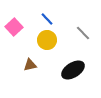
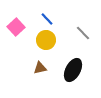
pink square: moved 2 px right
yellow circle: moved 1 px left
brown triangle: moved 10 px right, 3 px down
black ellipse: rotated 30 degrees counterclockwise
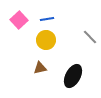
blue line: rotated 56 degrees counterclockwise
pink square: moved 3 px right, 7 px up
gray line: moved 7 px right, 4 px down
black ellipse: moved 6 px down
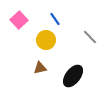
blue line: moved 8 px right; rotated 64 degrees clockwise
black ellipse: rotated 10 degrees clockwise
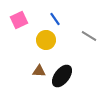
pink square: rotated 18 degrees clockwise
gray line: moved 1 px left, 1 px up; rotated 14 degrees counterclockwise
brown triangle: moved 1 px left, 3 px down; rotated 16 degrees clockwise
black ellipse: moved 11 px left
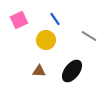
black ellipse: moved 10 px right, 5 px up
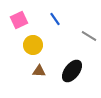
yellow circle: moved 13 px left, 5 px down
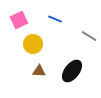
blue line: rotated 32 degrees counterclockwise
yellow circle: moved 1 px up
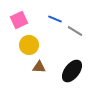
gray line: moved 14 px left, 5 px up
yellow circle: moved 4 px left, 1 px down
brown triangle: moved 4 px up
